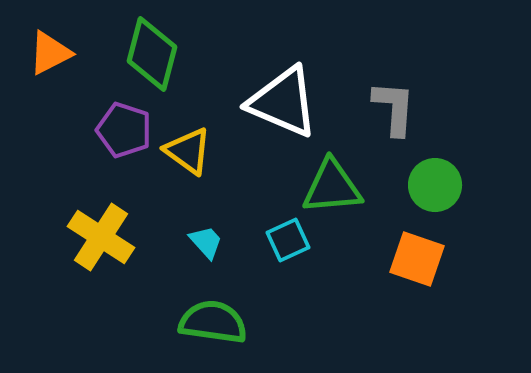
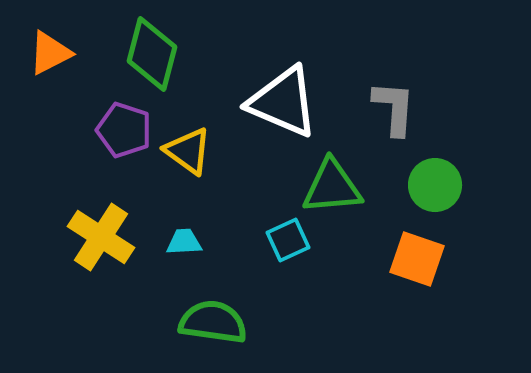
cyan trapezoid: moved 22 px left; rotated 51 degrees counterclockwise
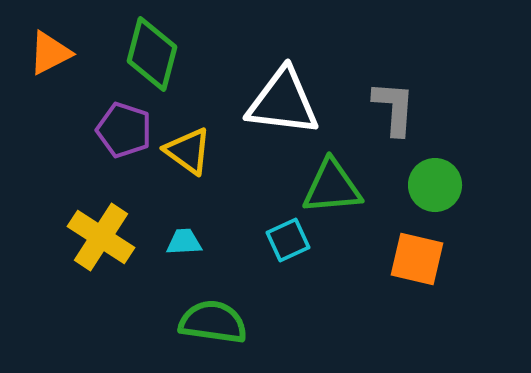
white triangle: rotated 16 degrees counterclockwise
orange square: rotated 6 degrees counterclockwise
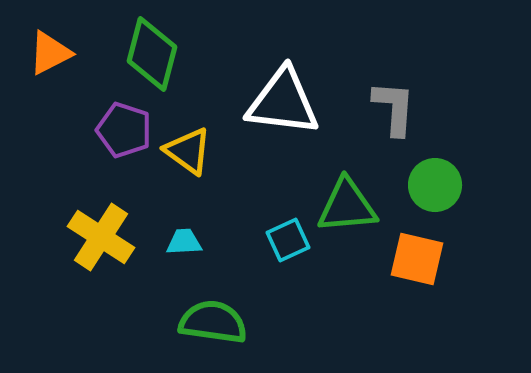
green triangle: moved 15 px right, 19 px down
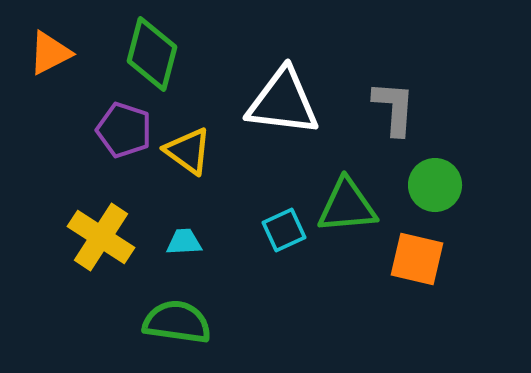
cyan square: moved 4 px left, 10 px up
green semicircle: moved 36 px left
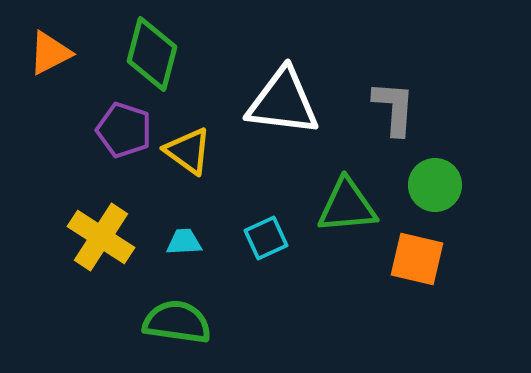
cyan square: moved 18 px left, 8 px down
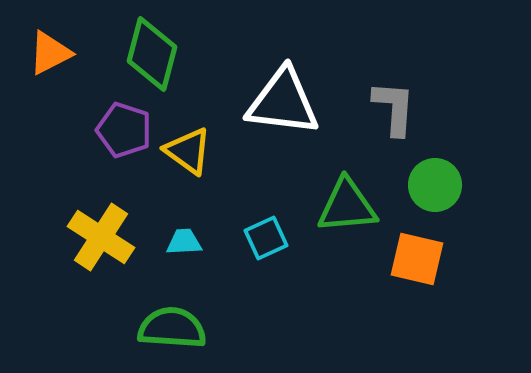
green semicircle: moved 5 px left, 6 px down; rotated 4 degrees counterclockwise
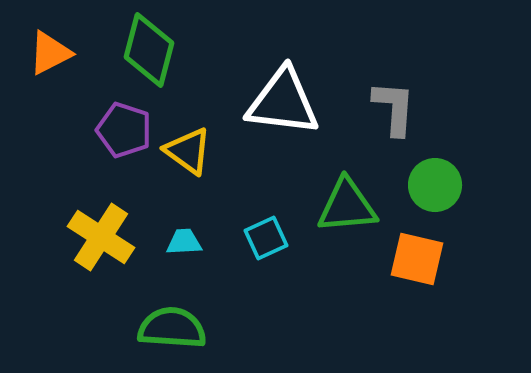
green diamond: moved 3 px left, 4 px up
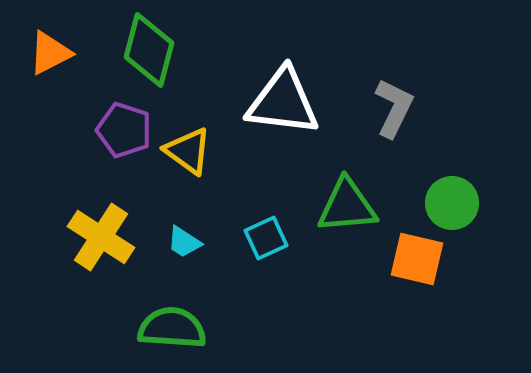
gray L-shape: rotated 22 degrees clockwise
green circle: moved 17 px right, 18 px down
cyan trapezoid: rotated 144 degrees counterclockwise
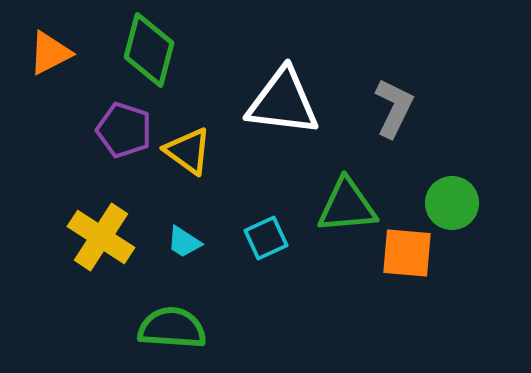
orange square: moved 10 px left, 6 px up; rotated 8 degrees counterclockwise
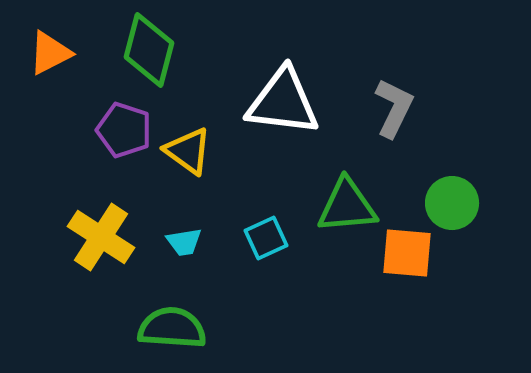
cyan trapezoid: rotated 42 degrees counterclockwise
